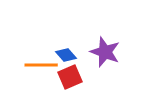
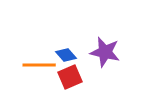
purple star: rotated 8 degrees counterclockwise
orange line: moved 2 px left
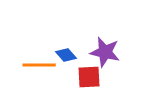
red square: moved 19 px right; rotated 20 degrees clockwise
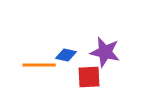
blue diamond: rotated 35 degrees counterclockwise
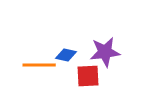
purple star: rotated 20 degrees counterclockwise
red square: moved 1 px left, 1 px up
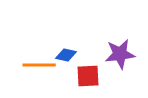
purple star: moved 15 px right, 2 px down
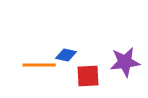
purple star: moved 5 px right, 8 px down
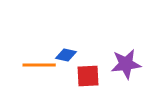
purple star: moved 1 px right, 2 px down
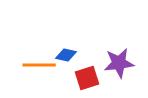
purple star: moved 7 px left, 1 px up
red square: moved 1 px left, 2 px down; rotated 15 degrees counterclockwise
